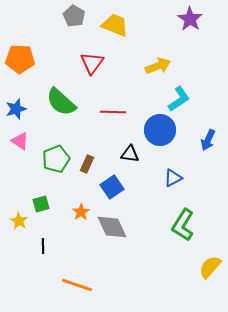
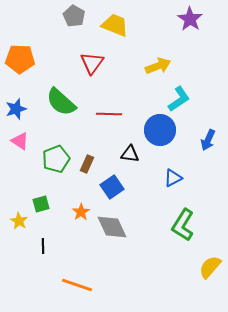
red line: moved 4 px left, 2 px down
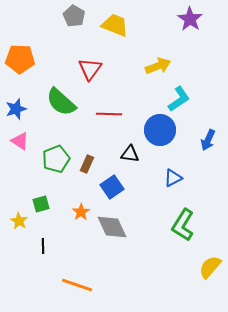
red triangle: moved 2 px left, 6 px down
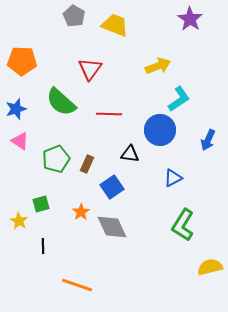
orange pentagon: moved 2 px right, 2 px down
yellow semicircle: rotated 35 degrees clockwise
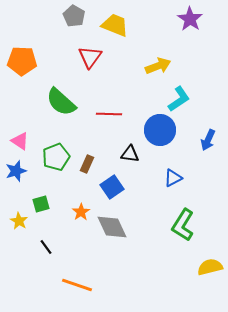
red triangle: moved 12 px up
blue star: moved 62 px down
green pentagon: moved 2 px up
black line: moved 3 px right, 1 px down; rotated 35 degrees counterclockwise
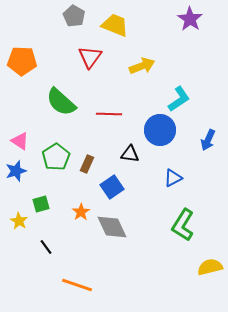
yellow arrow: moved 16 px left
green pentagon: rotated 12 degrees counterclockwise
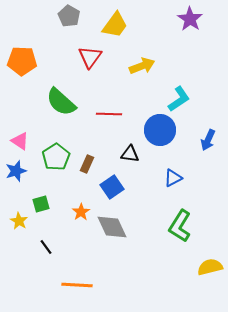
gray pentagon: moved 5 px left
yellow trapezoid: rotated 104 degrees clockwise
green L-shape: moved 3 px left, 1 px down
orange line: rotated 16 degrees counterclockwise
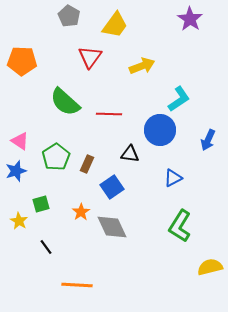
green semicircle: moved 4 px right
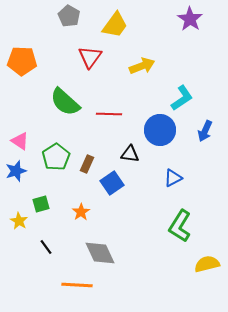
cyan L-shape: moved 3 px right, 1 px up
blue arrow: moved 3 px left, 9 px up
blue square: moved 4 px up
gray diamond: moved 12 px left, 26 px down
yellow semicircle: moved 3 px left, 3 px up
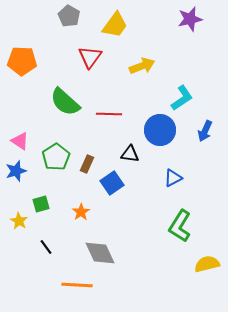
purple star: rotated 25 degrees clockwise
